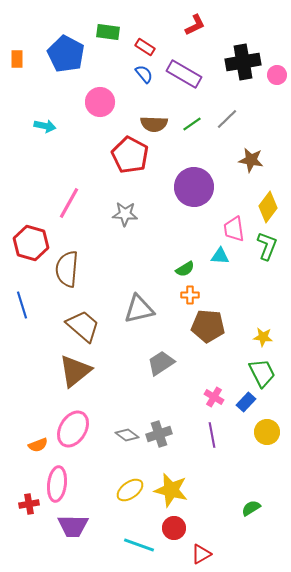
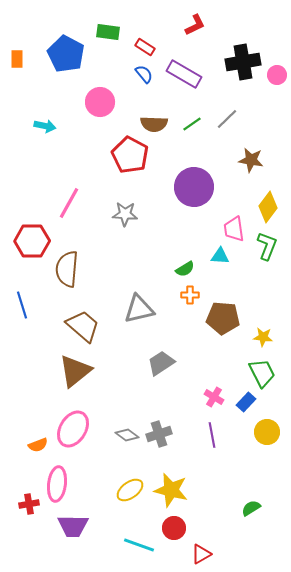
red hexagon at (31, 243): moved 1 px right, 2 px up; rotated 16 degrees counterclockwise
brown pentagon at (208, 326): moved 15 px right, 8 px up
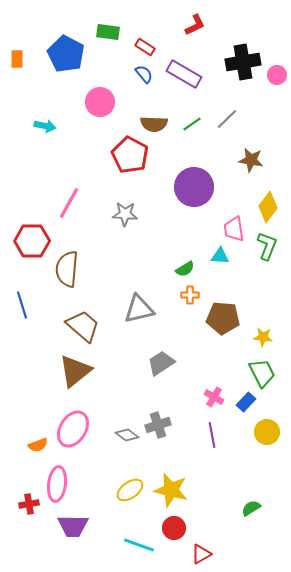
gray cross at (159, 434): moved 1 px left, 9 px up
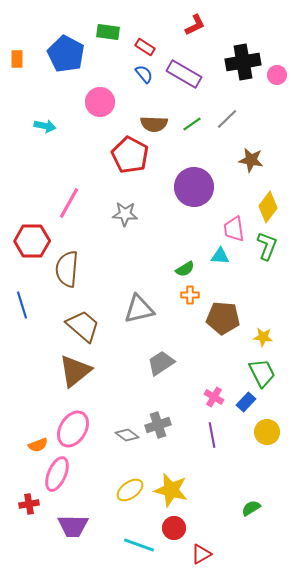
pink ellipse at (57, 484): moved 10 px up; rotated 16 degrees clockwise
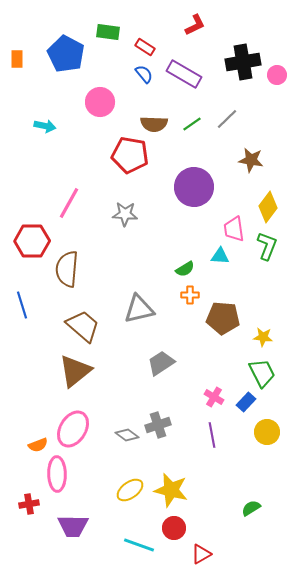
red pentagon at (130, 155): rotated 18 degrees counterclockwise
pink ellipse at (57, 474): rotated 24 degrees counterclockwise
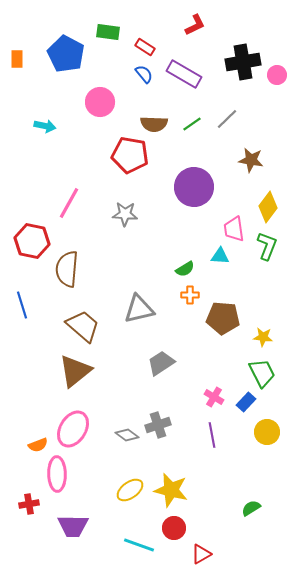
red hexagon at (32, 241): rotated 12 degrees clockwise
